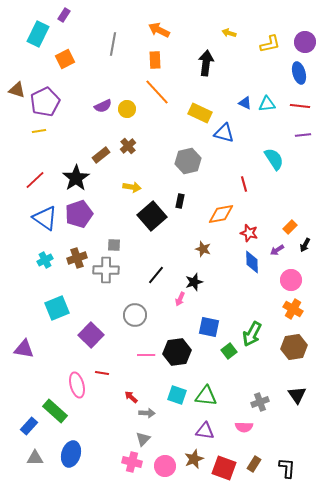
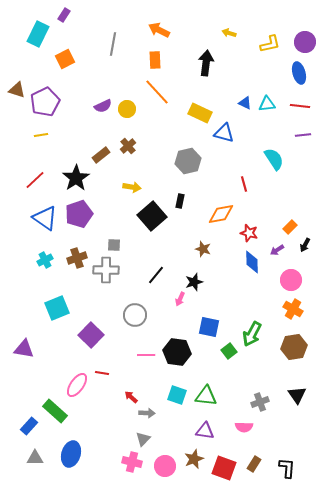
yellow line at (39, 131): moved 2 px right, 4 px down
black hexagon at (177, 352): rotated 16 degrees clockwise
pink ellipse at (77, 385): rotated 50 degrees clockwise
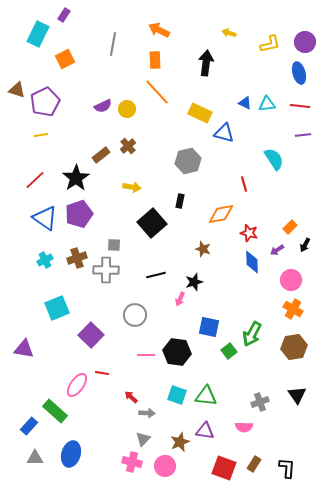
black square at (152, 216): moved 7 px down
black line at (156, 275): rotated 36 degrees clockwise
brown star at (194, 459): moved 14 px left, 17 px up
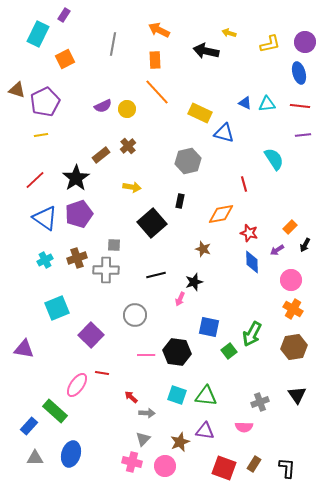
black arrow at (206, 63): moved 12 px up; rotated 85 degrees counterclockwise
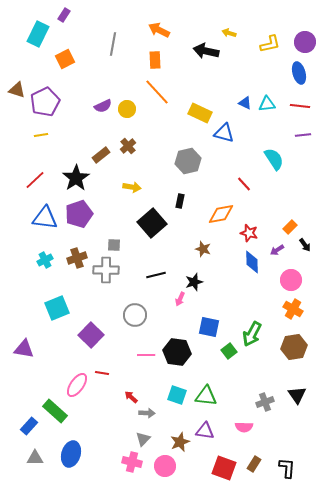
red line at (244, 184): rotated 28 degrees counterclockwise
blue triangle at (45, 218): rotated 28 degrees counterclockwise
black arrow at (305, 245): rotated 64 degrees counterclockwise
gray cross at (260, 402): moved 5 px right
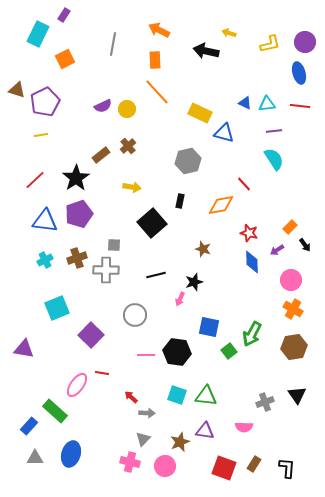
purple line at (303, 135): moved 29 px left, 4 px up
orange diamond at (221, 214): moved 9 px up
blue triangle at (45, 218): moved 3 px down
pink cross at (132, 462): moved 2 px left
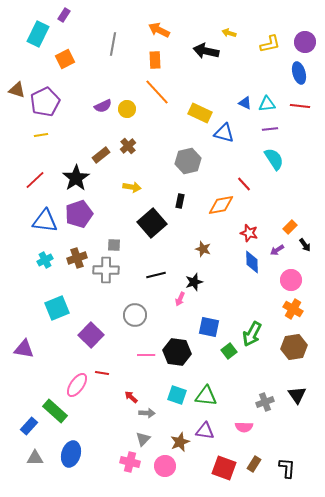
purple line at (274, 131): moved 4 px left, 2 px up
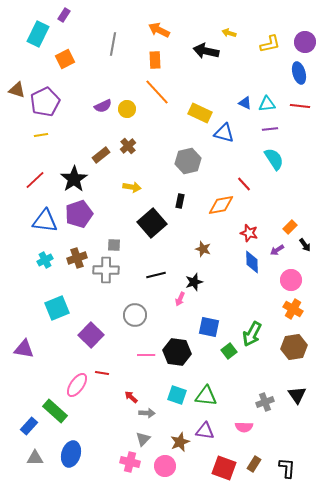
black star at (76, 178): moved 2 px left, 1 px down
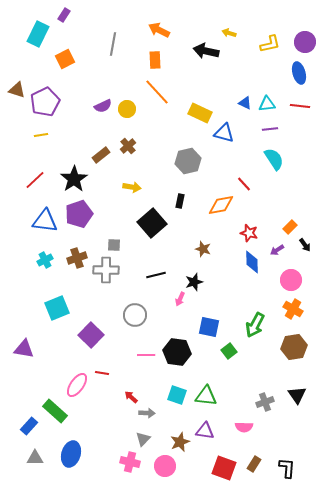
green arrow at (252, 334): moved 3 px right, 9 px up
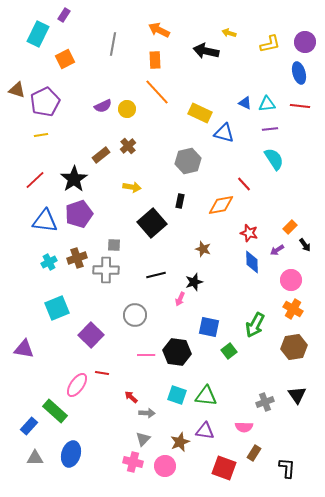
cyan cross at (45, 260): moved 4 px right, 2 px down
pink cross at (130, 462): moved 3 px right
brown rectangle at (254, 464): moved 11 px up
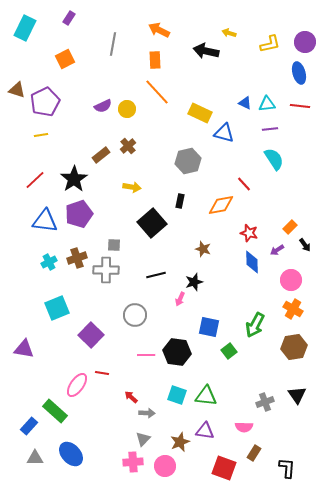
purple rectangle at (64, 15): moved 5 px right, 3 px down
cyan rectangle at (38, 34): moved 13 px left, 6 px up
blue ellipse at (71, 454): rotated 60 degrees counterclockwise
pink cross at (133, 462): rotated 18 degrees counterclockwise
